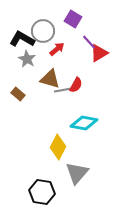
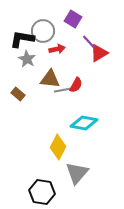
black L-shape: rotated 20 degrees counterclockwise
red arrow: rotated 28 degrees clockwise
brown triangle: rotated 10 degrees counterclockwise
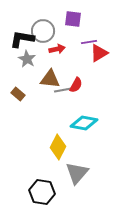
purple square: rotated 24 degrees counterclockwise
purple line: rotated 56 degrees counterclockwise
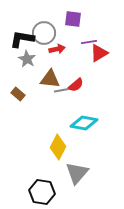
gray circle: moved 1 px right, 2 px down
red semicircle: rotated 21 degrees clockwise
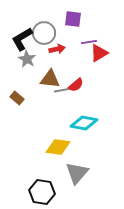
black L-shape: rotated 40 degrees counterclockwise
brown rectangle: moved 1 px left, 4 px down
yellow diamond: rotated 70 degrees clockwise
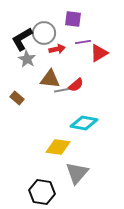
purple line: moved 6 px left
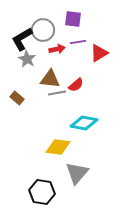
gray circle: moved 1 px left, 3 px up
purple line: moved 5 px left
gray line: moved 6 px left, 3 px down
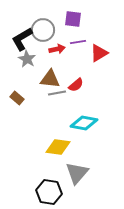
black hexagon: moved 7 px right
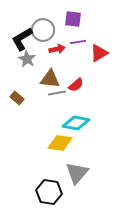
cyan diamond: moved 8 px left
yellow diamond: moved 2 px right, 4 px up
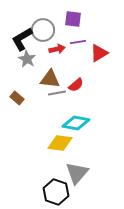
black hexagon: moved 7 px right; rotated 10 degrees clockwise
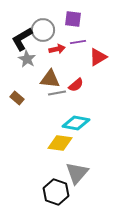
red triangle: moved 1 px left, 4 px down
